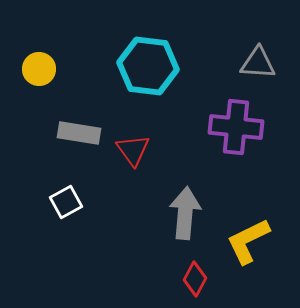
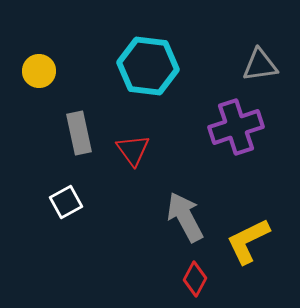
gray triangle: moved 2 px right, 2 px down; rotated 12 degrees counterclockwise
yellow circle: moved 2 px down
purple cross: rotated 24 degrees counterclockwise
gray rectangle: rotated 69 degrees clockwise
gray arrow: moved 4 px down; rotated 33 degrees counterclockwise
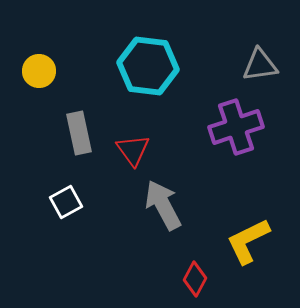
gray arrow: moved 22 px left, 12 px up
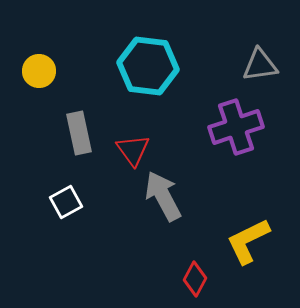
gray arrow: moved 9 px up
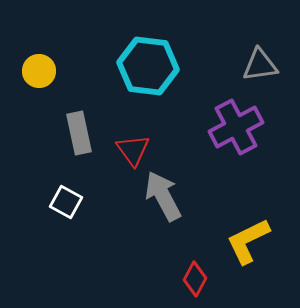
purple cross: rotated 10 degrees counterclockwise
white square: rotated 32 degrees counterclockwise
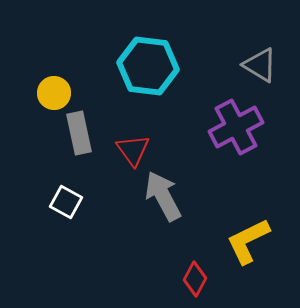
gray triangle: rotated 39 degrees clockwise
yellow circle: moved 15 px right, 22 px down
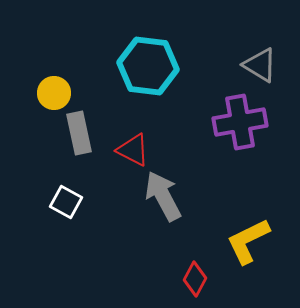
purple cross: moved 4 px right, 5 px up; rotated 18 degrees clockwise
red triangle: rotated 27 degrees counterclockwise
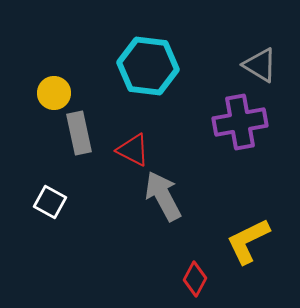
white square: moved 16 px left
